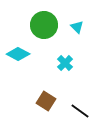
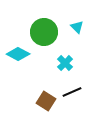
green circle: moved 7 px down
black line: moved 8 px left, 19 px up; rotated 60 degrees counterclockwise
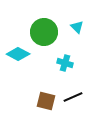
cyan cross: rotated 28 degrees counterclockwise
black line: moved 1 px right, 5 px down
brown square: rotated 18 degrees counterclockwise
